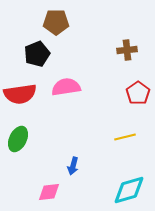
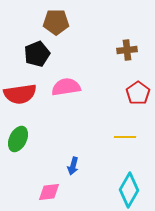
yellow line: rotated 15 degrees clockwise
cyan diamond: rotated 44 degrees counterclockwise
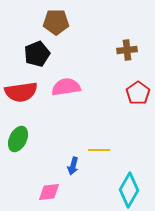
red semicircle: moved 1 px right, 2 px up
yellow line: moved 26 px left, 13 px down
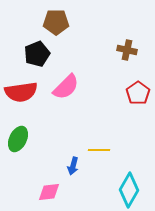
brown cross: rotated 18 degrees clockwise
pink semicircle: rotated 144 degrees clockwise
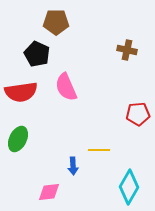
black pentagon: rotated 25 degrees counterclockwise
pink semicircle: rotated 112 degrees clockwise
red pentagon: moved 21 px down; rotated 30 degrees clockwise
blue arrow: rotated 18 degrees counterclockwise
cyan diamond: moved 3 px up
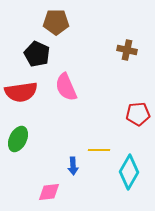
cyan diamond: moved 15 px up
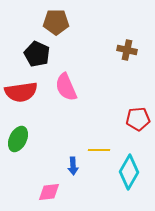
red pentagon: moved 5 px down
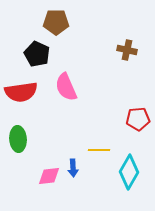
green ellipse: rotated 30 degrees counterclockwise
blue arrow: moved 2 px down
pink diamond: moved 16 px up
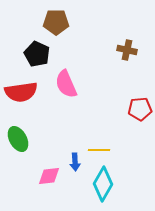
pink semicircle: moved 3 px up
red pentagon: moved 2 px right, 10 px up
green ellipse: rotated 25 degrees counterclockwise
blue arrow: moved 2 px right, 6 px up
cyan diamond: moved 26 px left, 12 px down
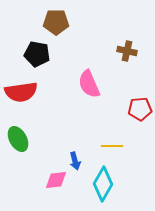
brown cross: moved 1 px down
black pentagon: rotated 15 degrees counterclockwise
pink semicircle: moved 23 px right
yellow line: moved 13 px right, 4 px up
blue arrow: moved 1 px up; rotated 12 degrees counterclockwise
pink diamond: moved 7 px right, 4 px down
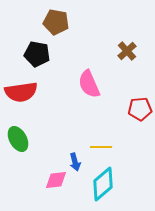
brown pentagon: rotated 10 degrees clockwise
brown cross: rotated 36 degrees clockwise
yellow line: moved 11 px left, 1 px down
blue arrow: moved 1 px down
cyan diamond: rotated 20 degrees clockwise
